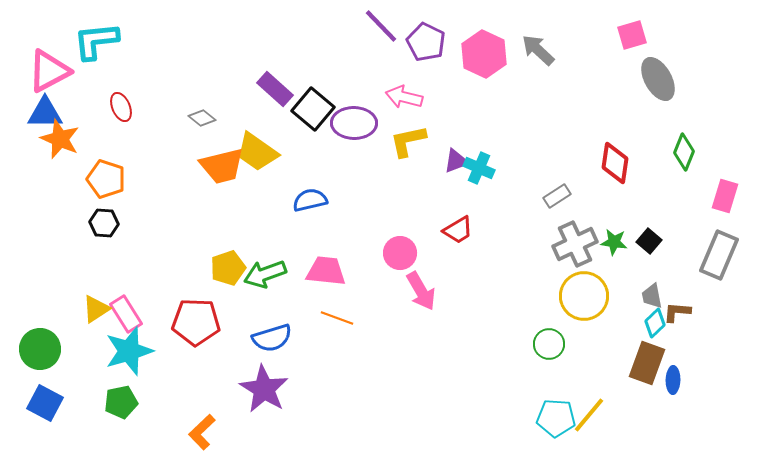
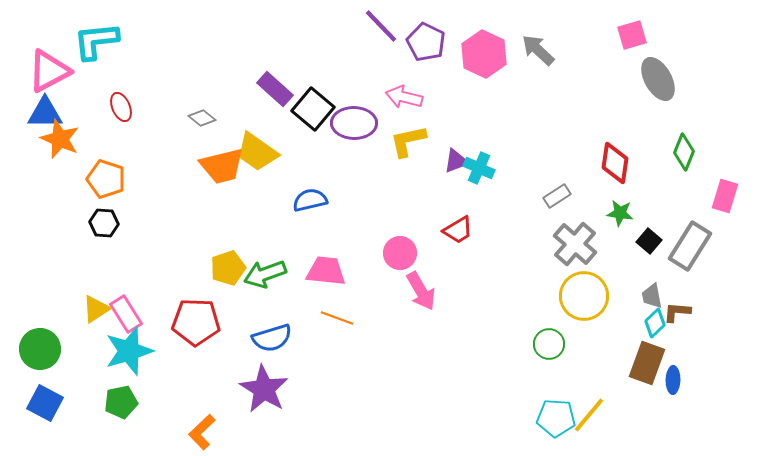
green star at (614, 242): moved 6 px right, 29 px up
gray cross at (575, 244): rotated 24 degrees counterclockwise
gray rectangle at (719, 255): moved 29 px left, 9 px up; rotated 9 degrees clockwise
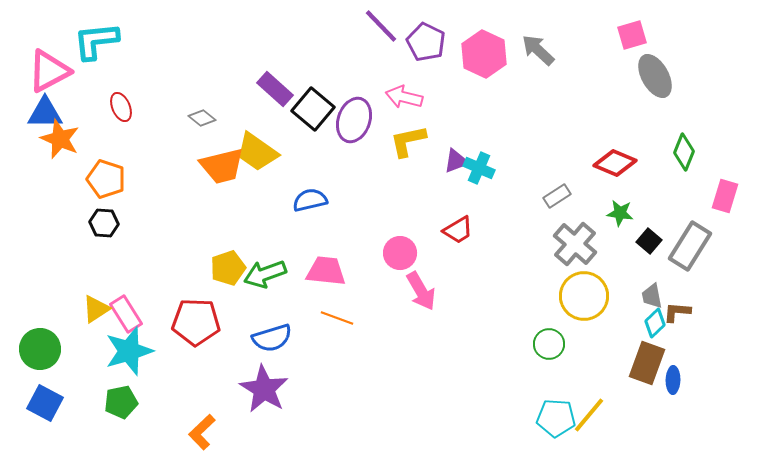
gray ellipse at (658, 79): moved 3 px left, 3 px up
purple ellipse at (354, 123): moved 3 px up; rotated 72 degrees counterclockwise
red diamond at (615, 163): rotated 75 degrees counterclockwise
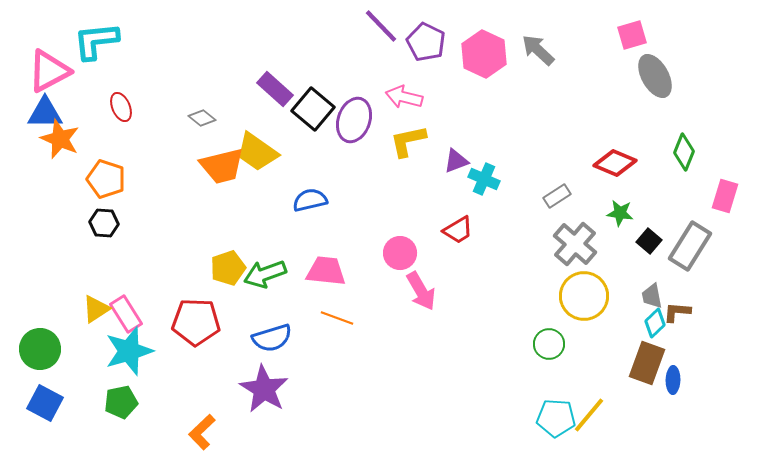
cyan cross at (479, 168): moved 5 px right, 11 px down
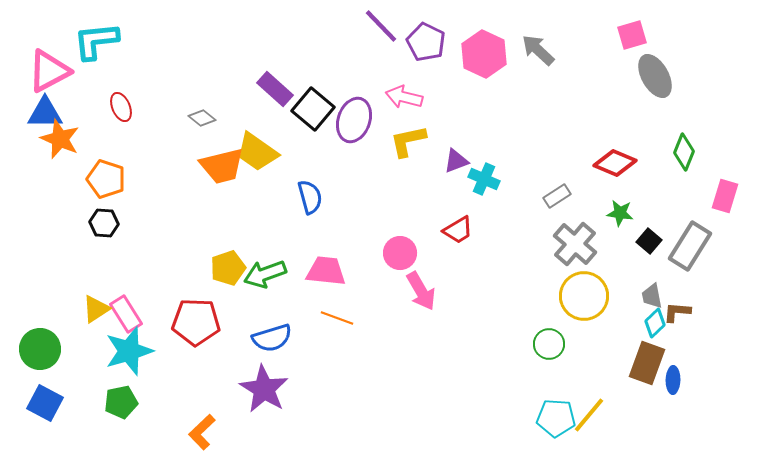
blue semicircle at (310, 200): moved 3 px up; rotated 88 degrees clockwise
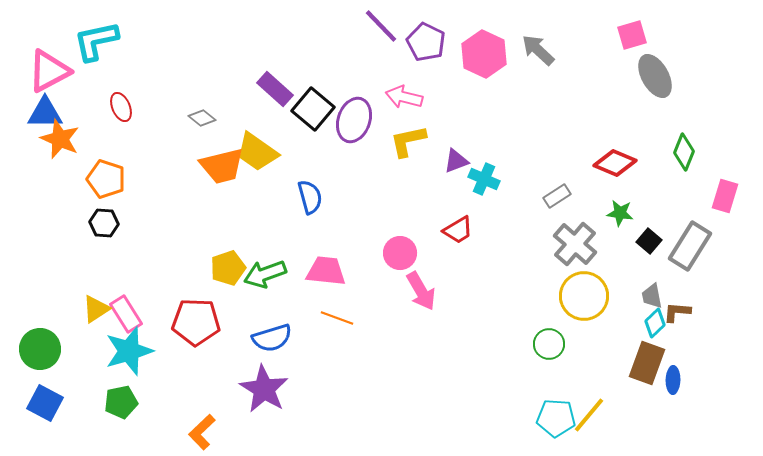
cyan L-shape at (96, 41): rotated 6 degrees counterclockwise
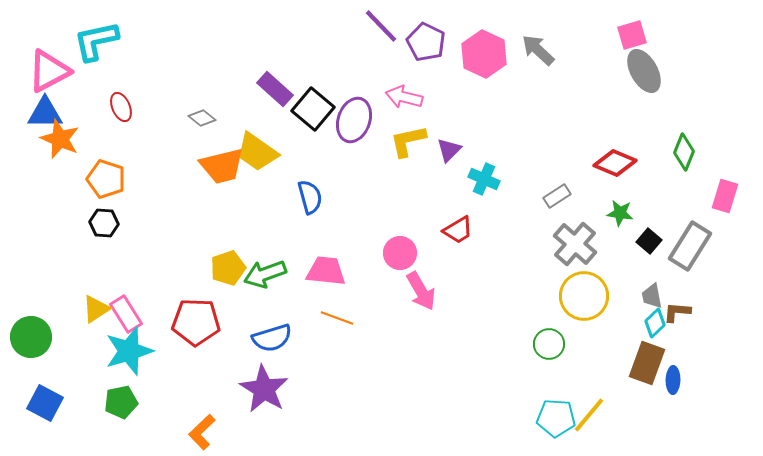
gray ellipse at (655, 76): moved 11 px left, 5 px up
purple triangle at (456, 161): moved 7 px left, 11 px up; rotated 24 degrees counterclockwise
green circle at (40, 349): moved 9 px left, 12 px up
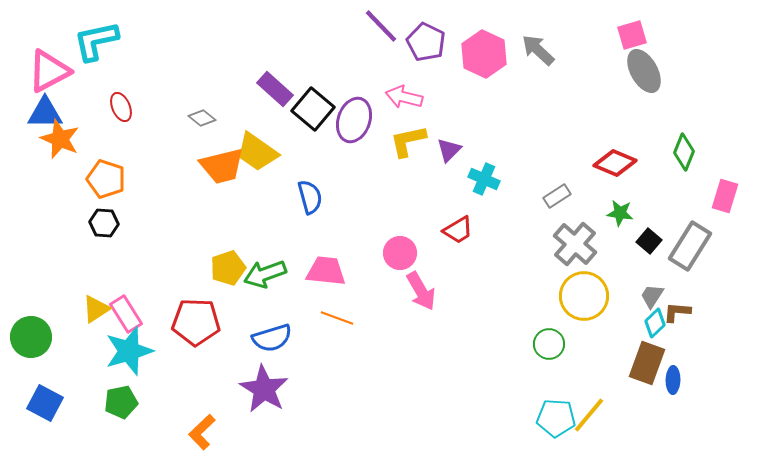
gray trapezoid at (652, 296): rotated 44 degrees clockwise
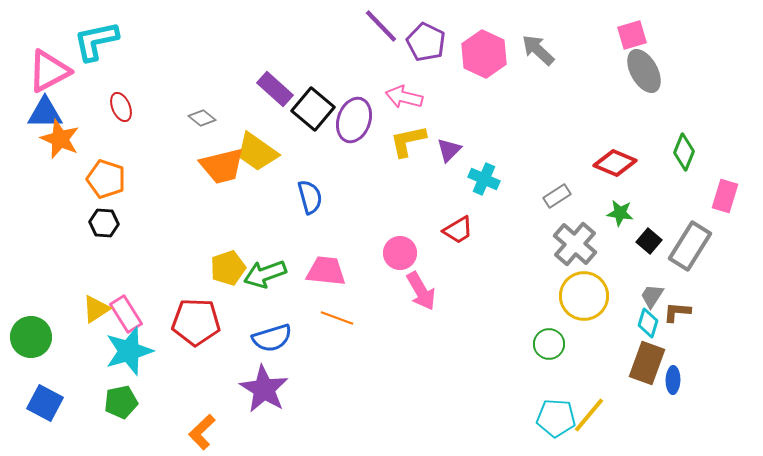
cyan diamond at (655, 323): moved 7 px left; rotated 28 degrees counterclockwise
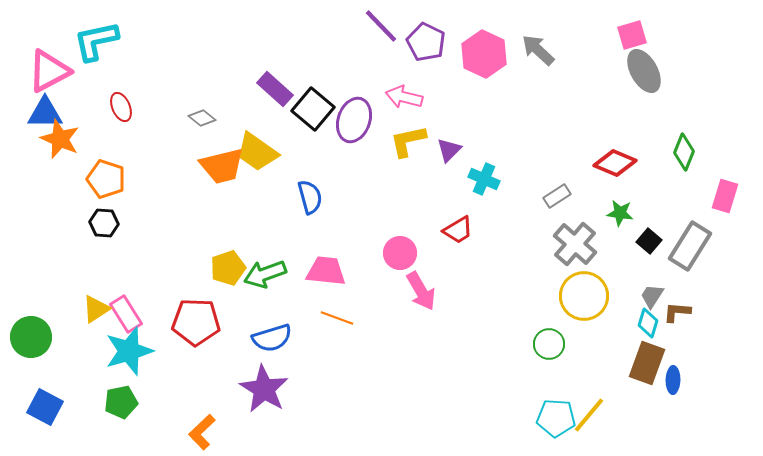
blue square at (45, 403): moved 4 px down
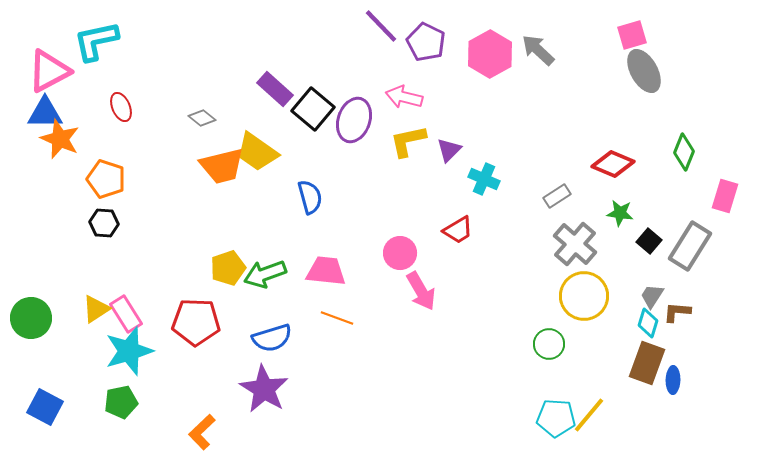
pink hexagon at (484, 54): moved 6 px right; rotated 6 degrees clockwise
red diamond at (615, 163): moved 2 px left, 1 px down
green circle at (31, 337): moved 19 px up
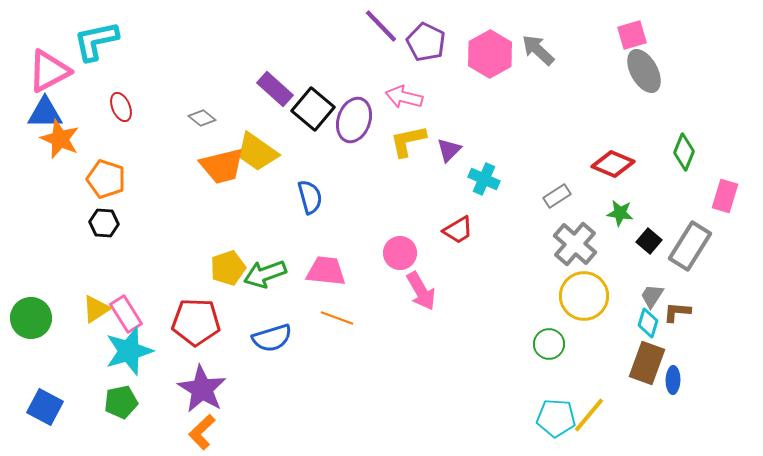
purple star at (264, 389): moved 62 px left
